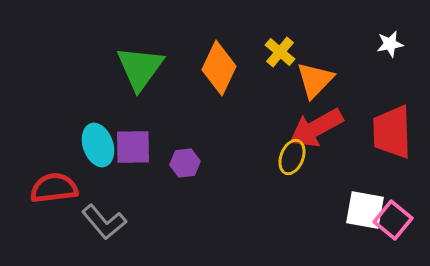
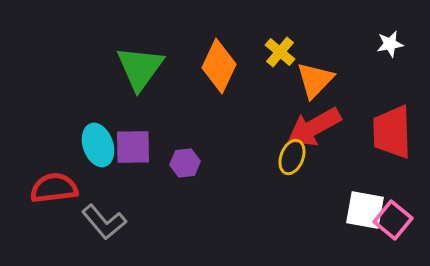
orange diamond: moved 2 px up
red arrow: moved 2 px left, 1 px up
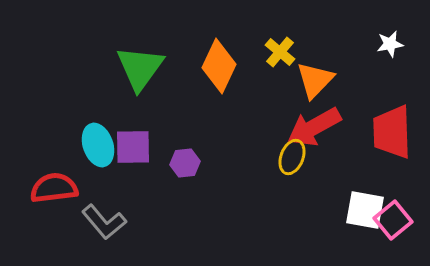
pink square: rotated 12 degrees clockwise
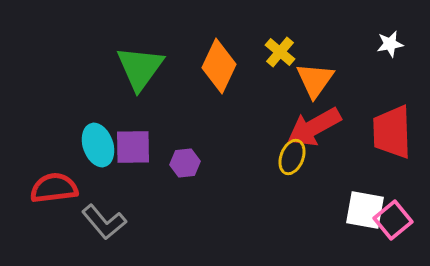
orange triangle: rotated 9 degrees counterclockwise
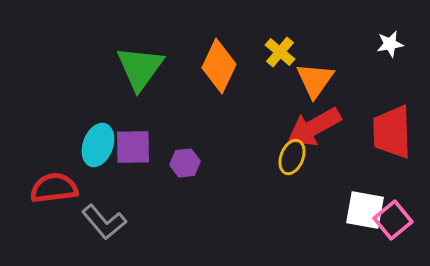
cyan ellipse: rotated 39 degrees clockwise
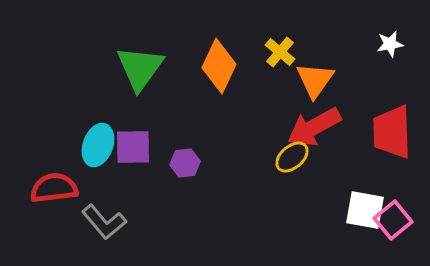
yellow ellipse: rotated 28 degrees clockwise
